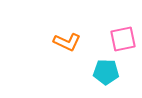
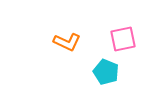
cyan pentagon: rotated 20 degrees clockwise
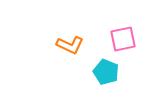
orange L-shape: moved 3 px right, 3 px down
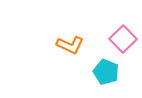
pink square: rotated 32 degrees counterclockwise
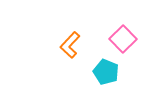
orange L-shape: rotated 108 degrees clockwise
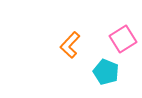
pink square: rotated 12 degrees clockwise
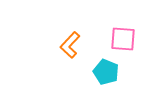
pink square: rotated 36 degrees clockwise
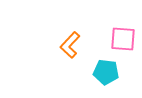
cyan pentagon: rotated 15 degrees counterclockwise
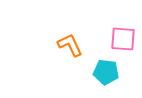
orange L-shape: rotated 112 degrees clockwise
